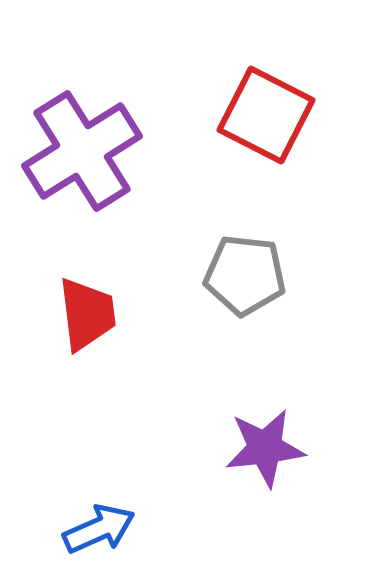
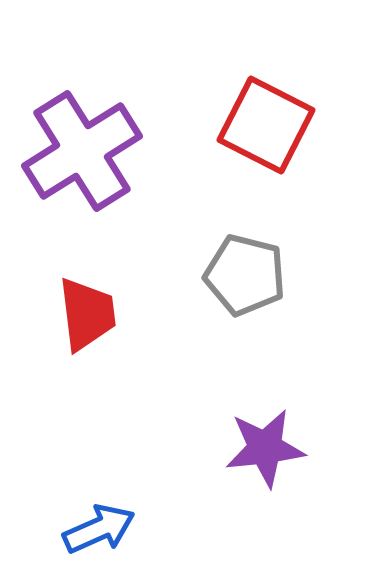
red square: moved 10 px down
gray pentagon: rotated 8 degrees clockwise
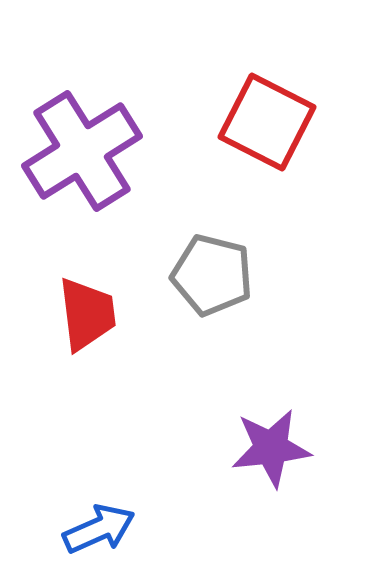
red square: moved 1 px right, 3 px up
gray pentagon: moved 33 px left
purple star: moved 6 px right
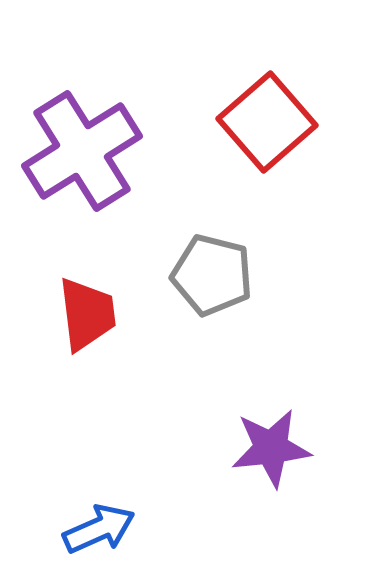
red square: rotated 22 degrees clockwise
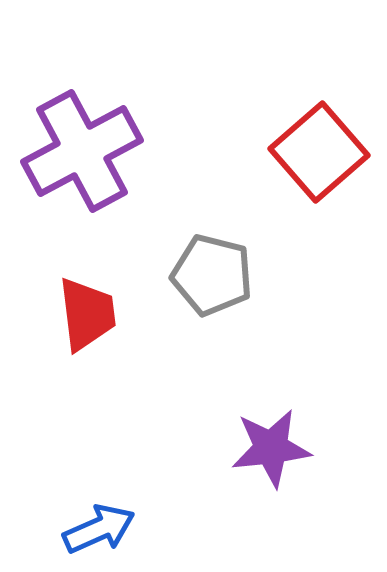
red square: moved 52 px right, 30 px down
purple cross: rotated 4 degrees clockwise
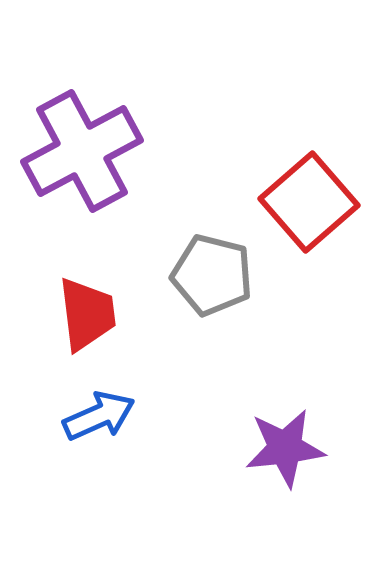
red square: moved 10 px left, 50 px down
purple star: moved 14 px right
blue arrow: moved 113 px up
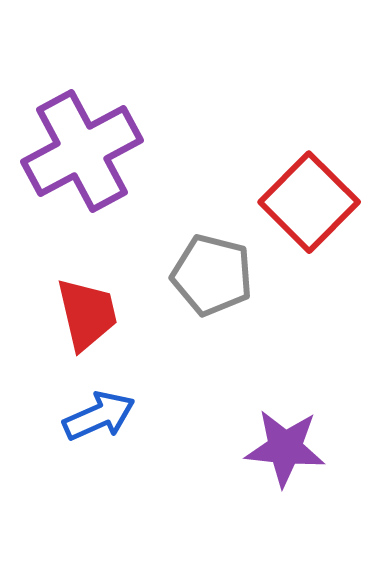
red square: rotated 4 degrees counterclockwise
red trapezoid: rotated 6 degrees counterclockwise
purple star: rotated 12 degrees clockwise
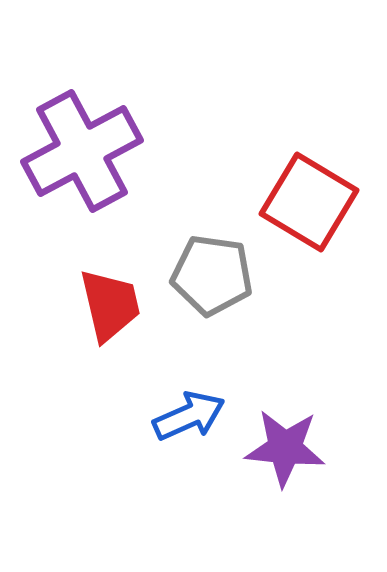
red square: rotated 14 degrees counterclockwise
gray pentagon: rotated 6 degrees counterclockwise
red trapezoid: moved 23 px right, 9 px up
blue arrow: moved 90 px right
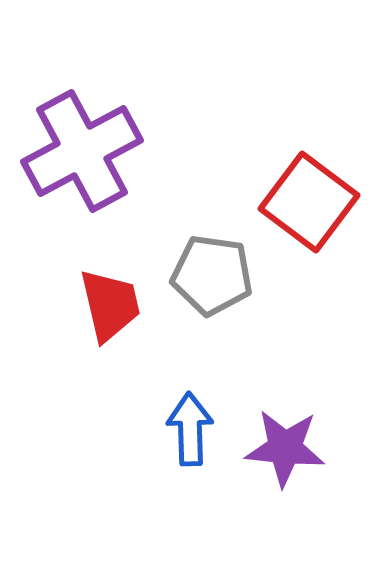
red square: rotated 6 degrees clockwise
blue arrow: moved 1 px right, 13 px down; rotated 68 degrees counterclockwise
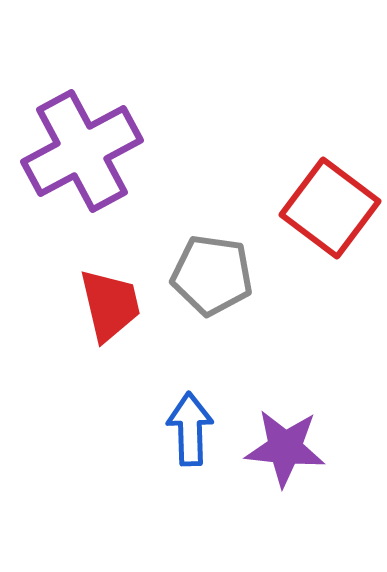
red square: moved 21 px right, 6 px down
